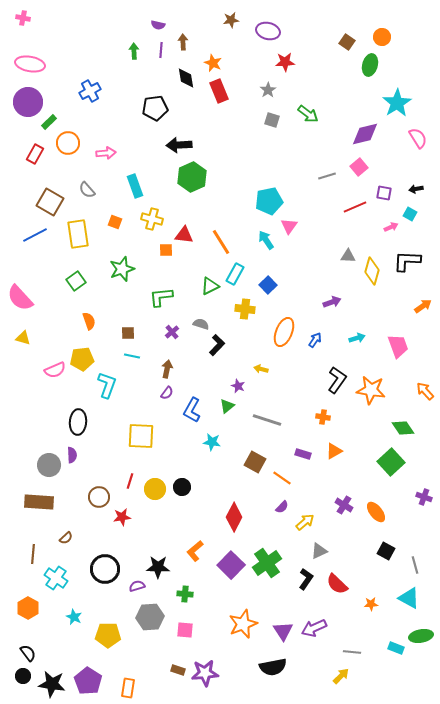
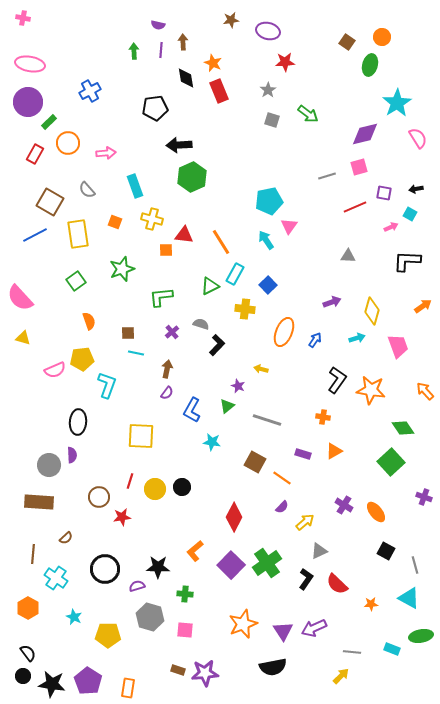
pink square at (359, 167): rotated 24 degrees clockwise
yellow diamond at (372, 271): moved 40 px down
cyan line at (132, 356): moved 4 px right, 3 px up
gray hexagon at (150, 617): rotated 20 degrees clockwise
cyan rectangle at (396, 648): moved 4 px left, 1 px down
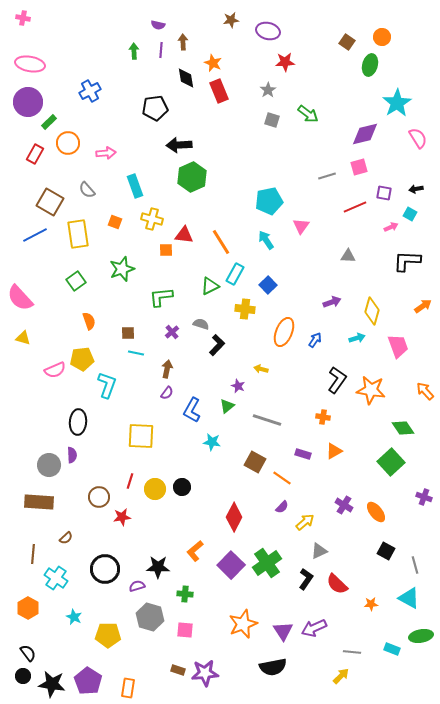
pink triangle at (289, 226): moved 12 px right
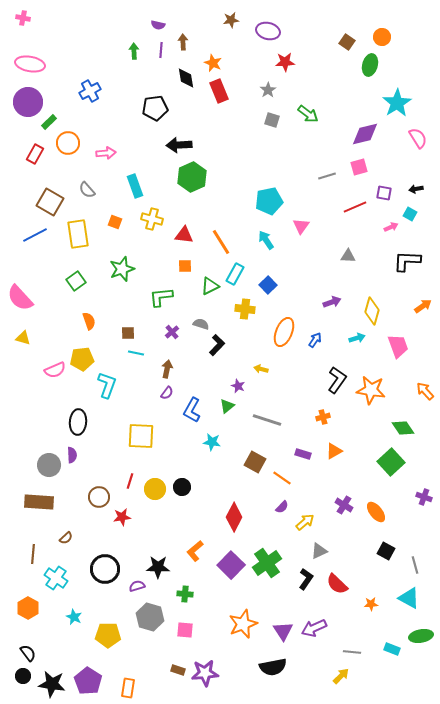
orange square at (166, 250): moved 19 px right, 16 px down
orange cross at (323, 417): rotated 24 degrees counterclockwise
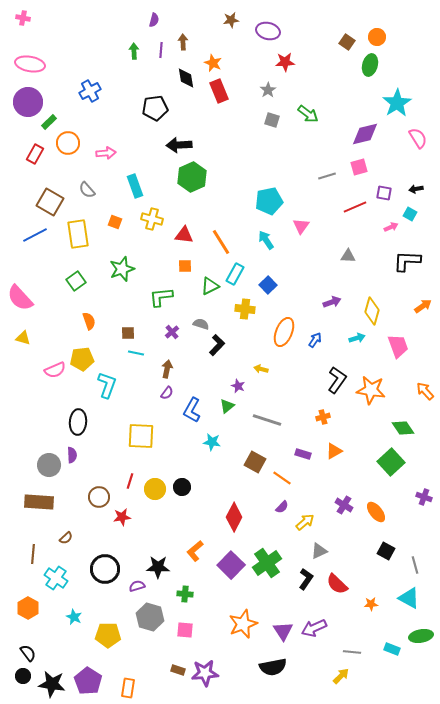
purple semicircle at (158, 25): moved 4 px left, 5 px up; rotated 88 degrees counterclockwise
orange circle at (382, 37): moved 5 px left
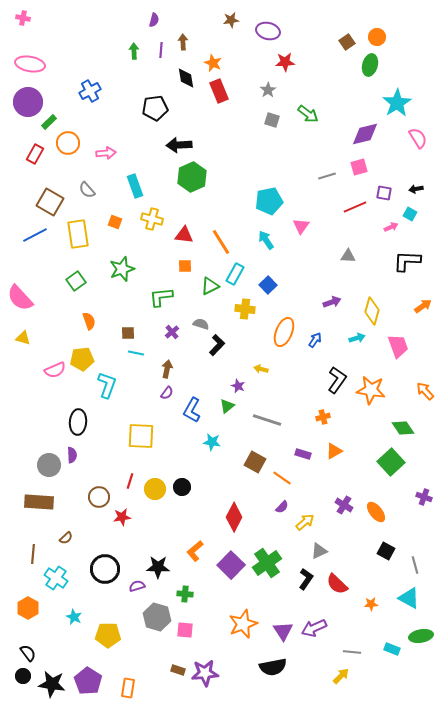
brown square at (347, 42): rotated 21 degrees clockwise
gray hexagon at (150, 617): moved 7 px right
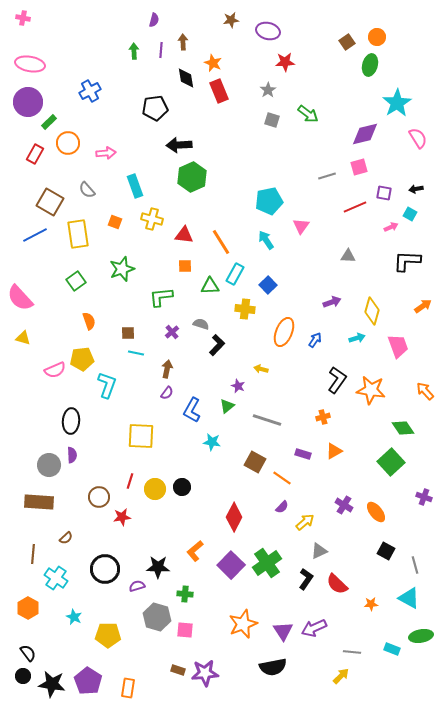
green triangle at (210, 286): rotated 24 degrees clockwise
black ellipse at (78, 422): moved 7 px left, 1 px up
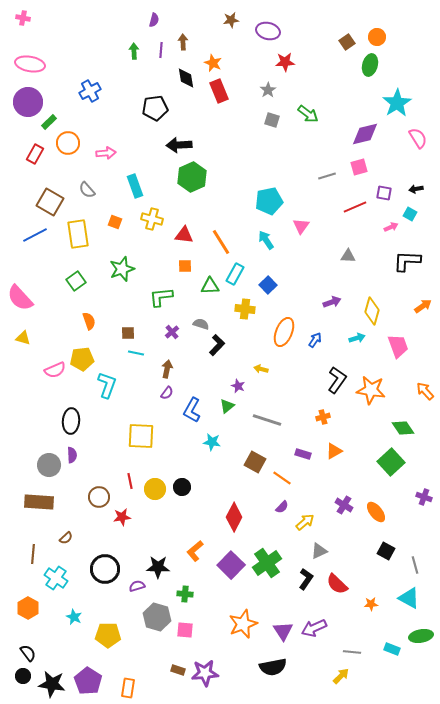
red line at (130, 481): rotated 28 degrees counterclockwise
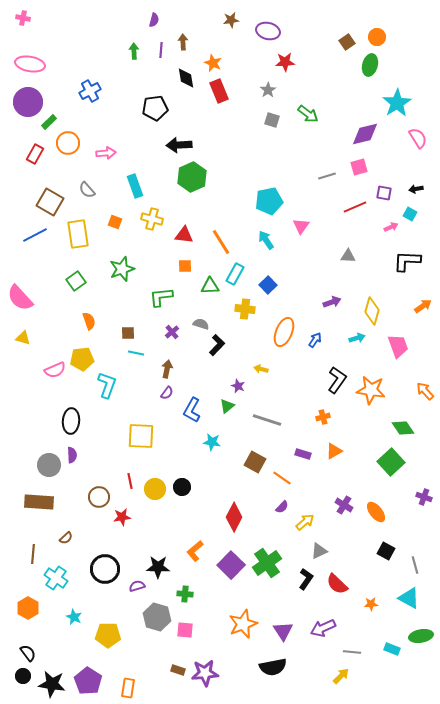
purple arrow at (314, 628): moved 9 px right
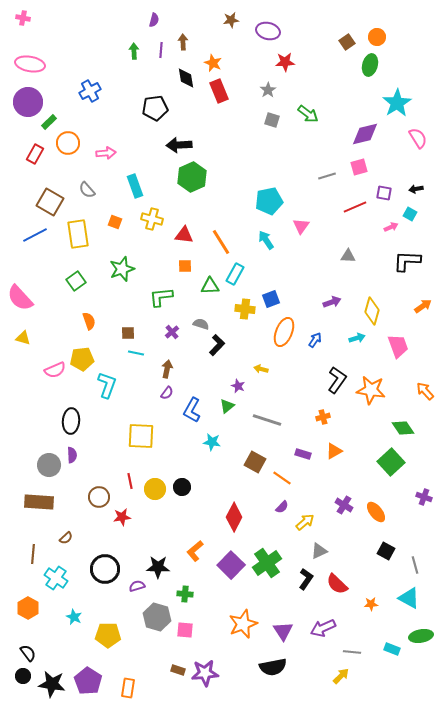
blue square at (268, 285): moved 3 px right, 14 px down; rotated 24 degrees clockwise
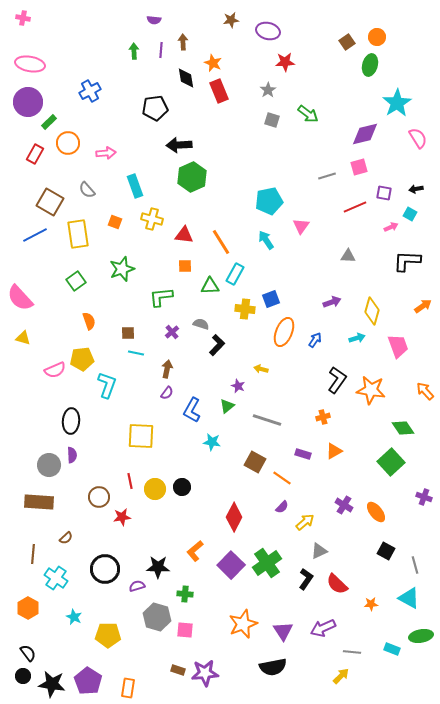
purple semicircle at (154, 20): rotated 80 degrees clockwise
